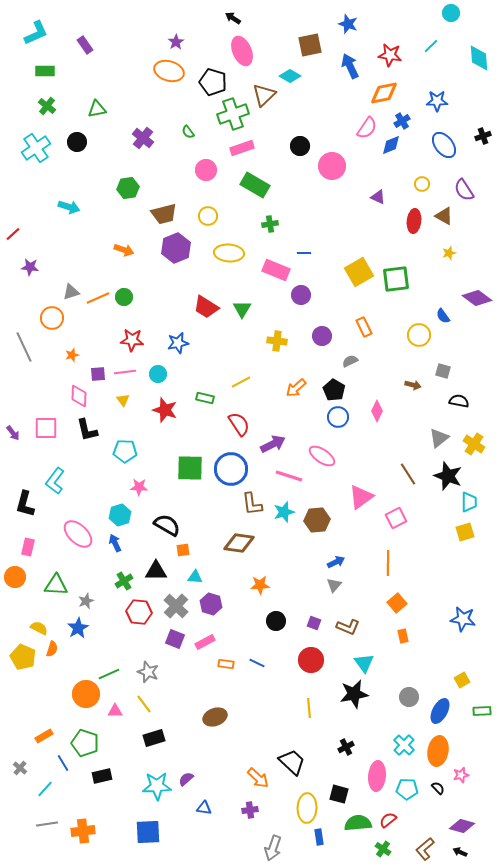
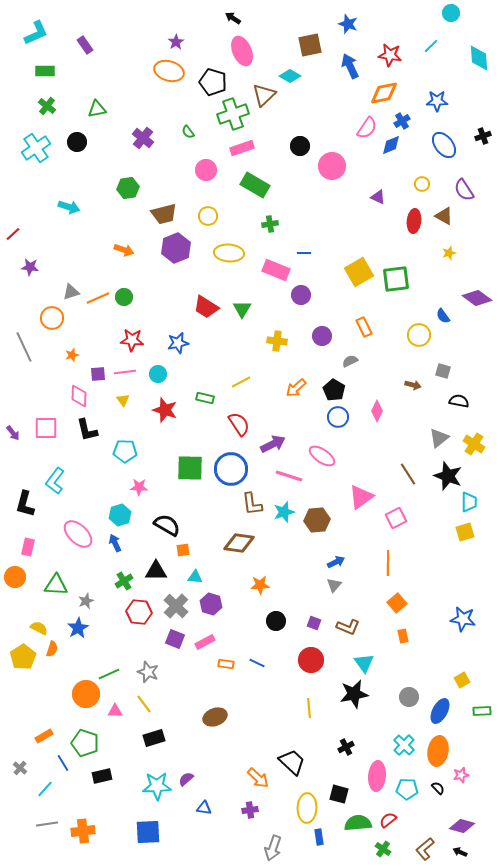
yellow pentagon at (23, 657): rotated 15 degrees clockwise
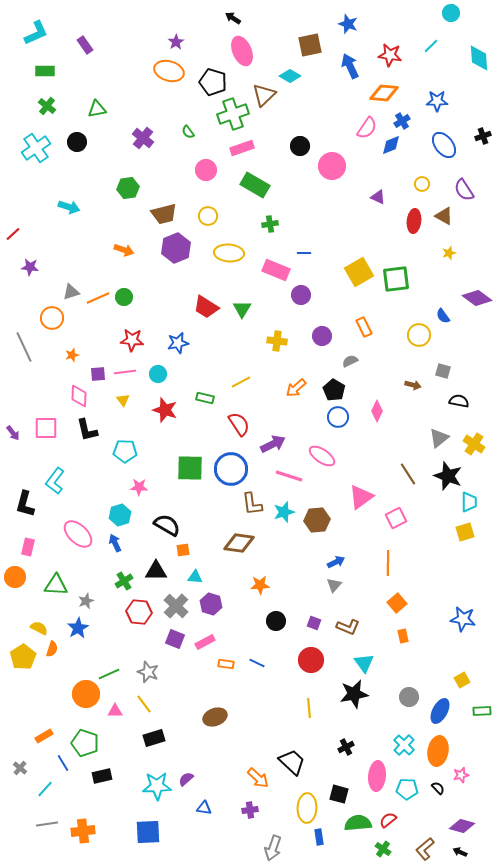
orange diamond at (384, 93): rotated 16 degrees clockwise
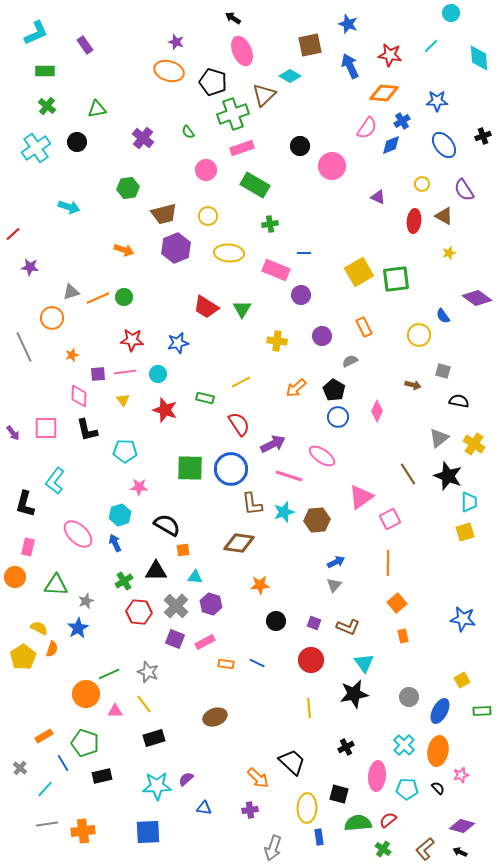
purple star at (176, 42): rotated 21 degrees counterclockwise
pink square at (396, 518): moved 6 px left, 1 px down
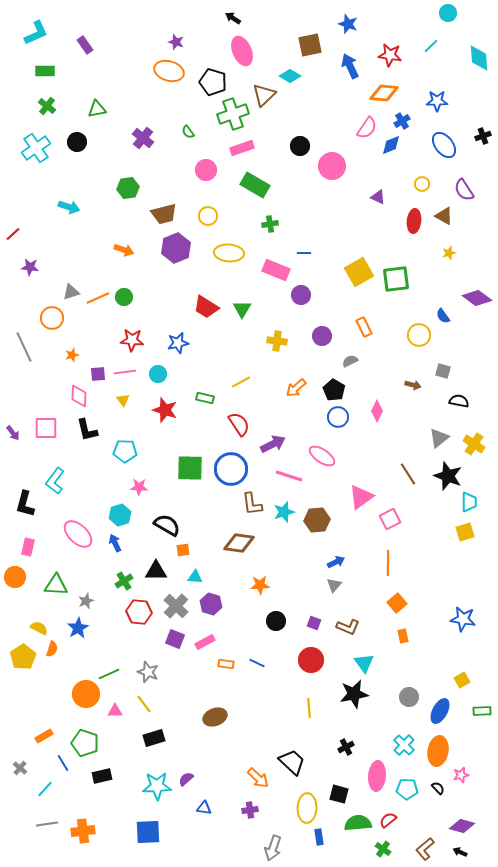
cyan circle at (451, 13): moved 3 px left
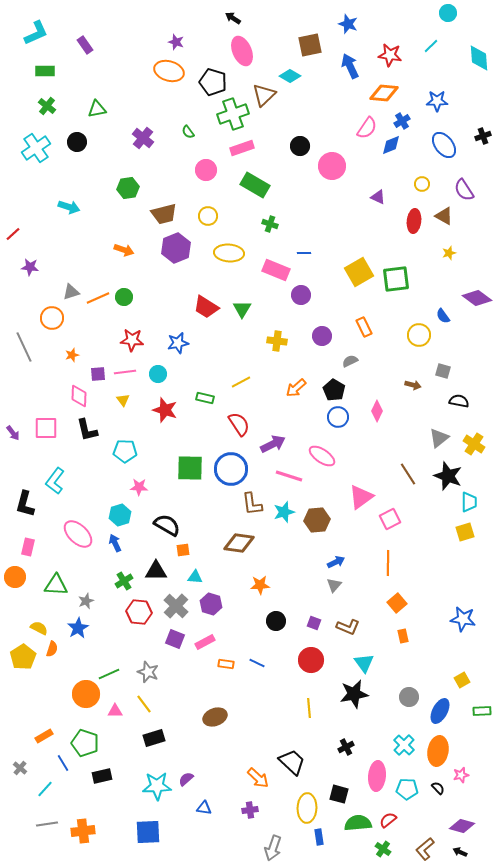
green cross at (270, 224): rotated 28 degrees clockwise
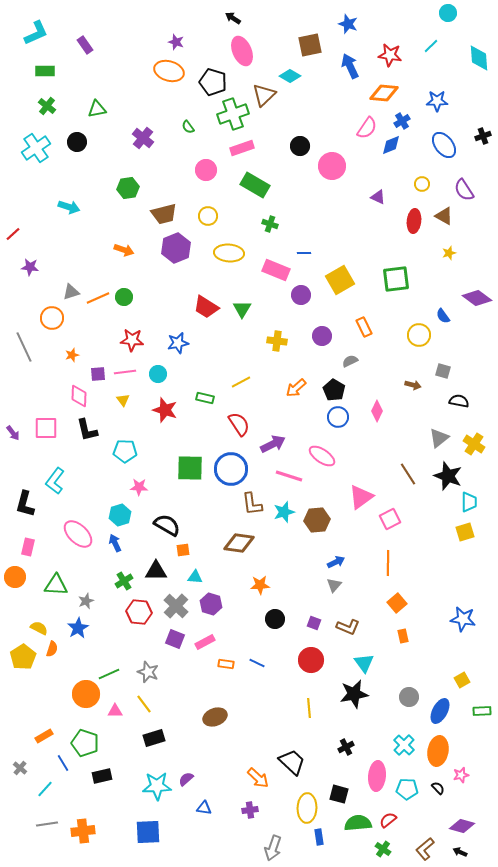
green semicircle at (188, 132): moved 5 px up
yellow square at (359, 272): moved 19 px left, 8 px down
black circle at (276, 621): moved 1 px left, 2 px up
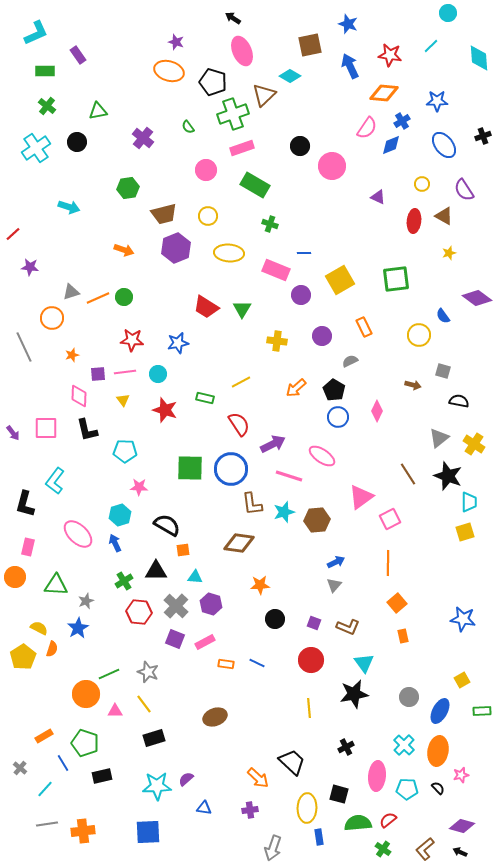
purple rectangle at (85, 45): moved 7 px left, 10 px down
green triangle at (97, 109): moved 1 px right, 2 px down
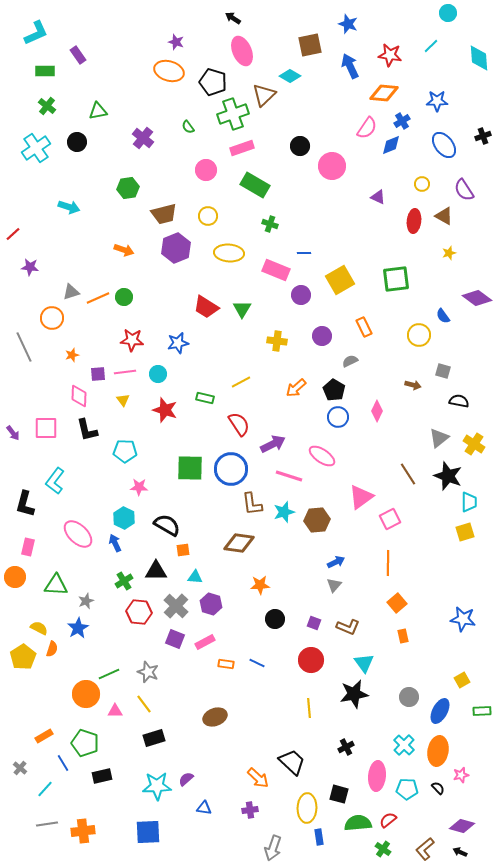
cyan hexagon at (120, 515): moved 4 px right, 3 px down; rotated 15 degrees counterclockwise
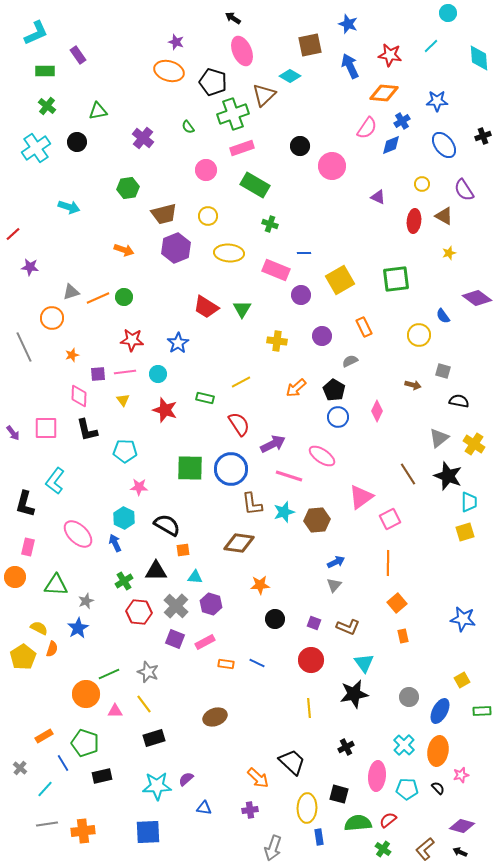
blue star at (178, 343): rotated 20 degrees counterclockwise
